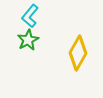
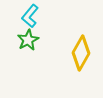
yellow diamond: moved 3 px right
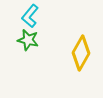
green star: rotated 30 degrees counterclockwise
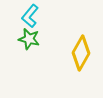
green star: moved 1 px right, 1 px up
